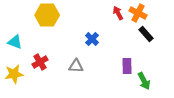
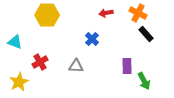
red arrow: moved 12 px left; rotated 72 degrees counterclockwise
yellow star: moved 5 px right, 8 px down; rotated 18 degrees counterclockwise
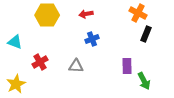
red arrow: moved 20 px left, 1 px down
black rectangle: rotated 63 degrees clockwise
blue cross: rotated 24 degrees clockwise
yellow star: moved 3 px left, 2 px down
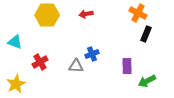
blue cross: moved 15 px down
green arrow: moved 3 px right; rotated 90 degrees clockwise
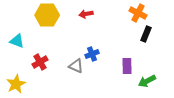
cyan triangle: moved 2 px right, 1 px up
gray triangle: rotated 21 degrees clockwise
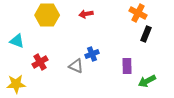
yellow star: rotated 24 degrees clockwise
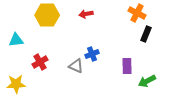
orange cross: moved 1 px left
cyan triangle: moved 1 px left, 1 px up; rotated 28 degrees counterclockwise
